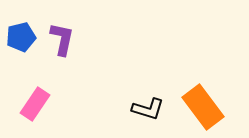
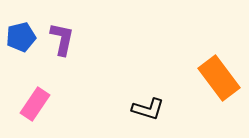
orange rectangle: moved 16 px right, 29 px up
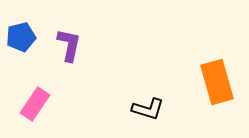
purple L-shape: moved 7 px right, 6 px down
orange rectangle: moved 2 px left, 4 px down; rotated 21 degrees clockwise
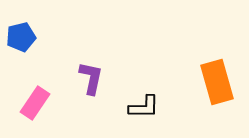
purple L-shape: moved 22 px right, 33 px down
pink rectangle: moved 1 px up
black L-shape: moved 4 px left, 2 px up; rotated 16 degrees counterclockwise
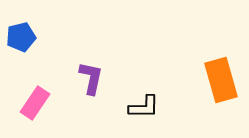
orange rectangle: moved 4 px right, 2 px up
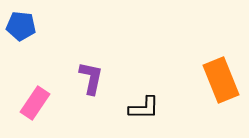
blue pentagon: moved 11 px up; rotated 20 degrees clockwise
orange rectangle: rotated 6 degrees counterclockwise
black L-shape: moved 1 px down
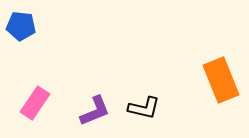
purple L-shape: moved 4 px right, 33 px down; rotated 56 degrees clockwise
black L-shape: rotated 12 degrees clockwise
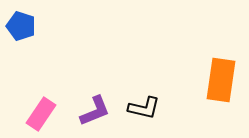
blue pentagon: rotated 12 degrees clockwise
orange rectangle: rotated 30 degrees clockwise
pink rectangle: moved 6 px right, 11 px down
